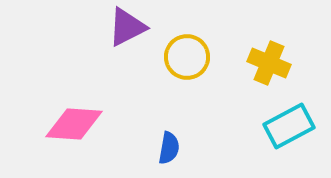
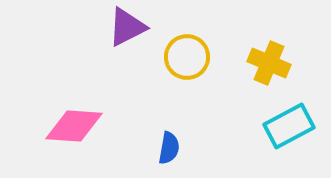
pink diamond: moved 2 px down
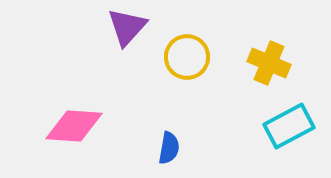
purple triangle: rotated 21 degrees counterclockwise
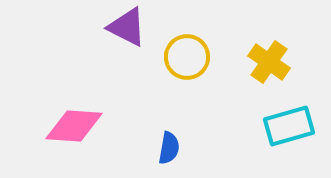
purple triangle: rotated 45 degrees counterclockwise
yellow cross: moved 1 px up; rotated 12 degrees clockwise
cyan rectangle: rotated 12 degrees clockwise
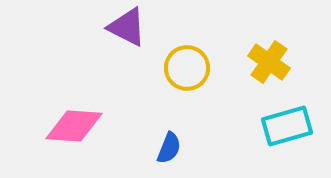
yellow circle: moved 11 px down
cyan rectangle: moved 2 px left
blue semicircle: rotated 12 degrees clockwise
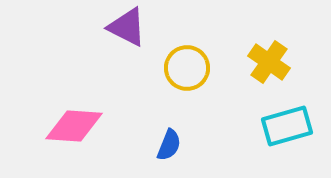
blue semicircle: moved 3 px up
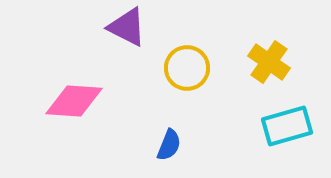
pink diamond: moved 25 px up
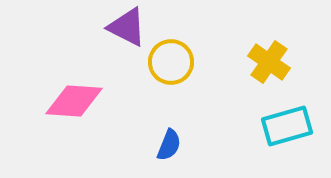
yellow circle: moved 16 px left, 6 px up
